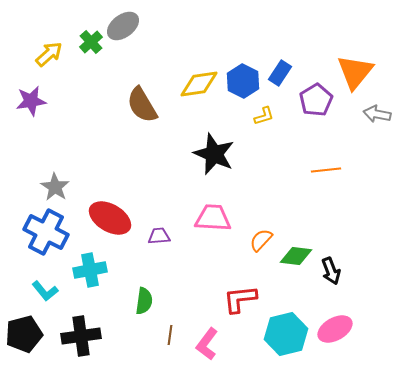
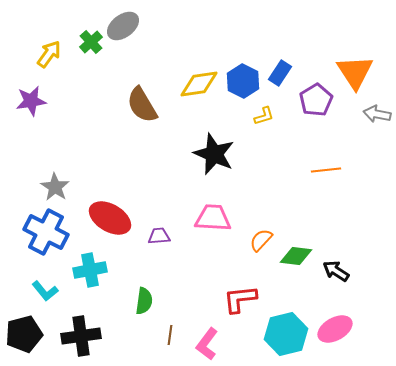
yellow arrow: rotated 12 degrees counterclockwise
orange triangle: rotated 12 degrees counterclockwise
black arrow: moved 5 px right; rotated 144 degrees clockwise
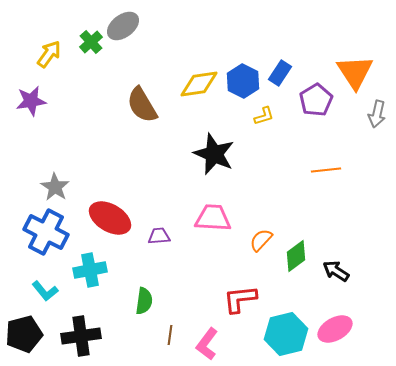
gray arrow: rotated 88 degrees counterclockwise
green diamond: rotated 44 degrees counterclockwise
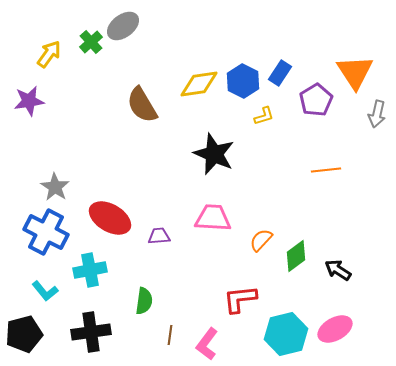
purple star: moved 2 px left
black arrow: moved 2 px right, 1 px up
black cross: moved 10 px right, 4 px up
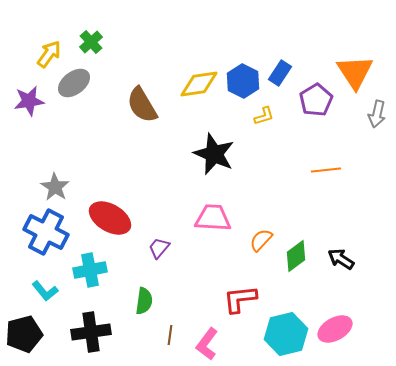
gray ellipse: moved 49 px left, 57 px down
purple trapezoid: moved 12 px down; rotated 45 degrees counterclockwise
black arrow: moved 3 px right, 11 px up
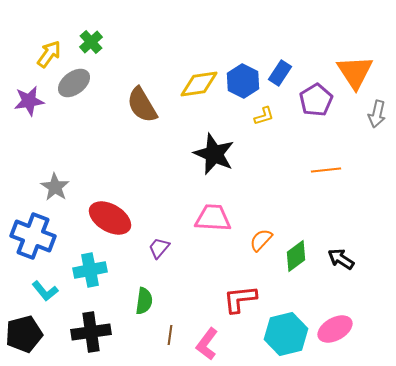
blue cross: moved 13 px left, 4 px down; rotated 6 degrees counterclockwise
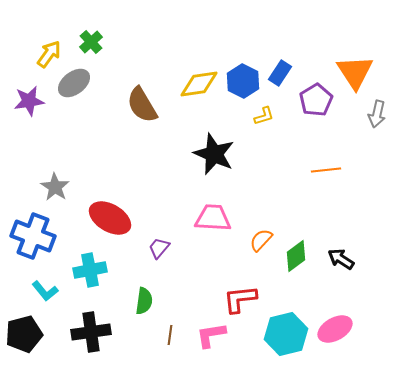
pink L-shape: moved 4 px right, 9 px up; rotated 44 degrees clockwise
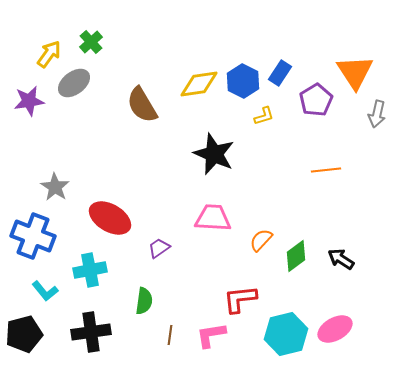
purple trapezoid: rotated 15 degrees clockwise
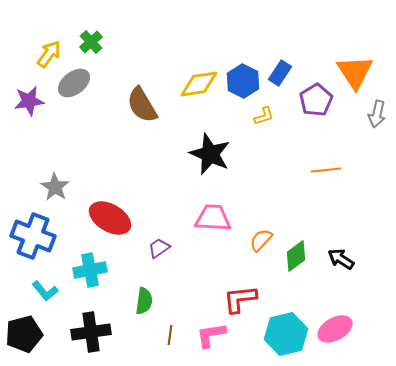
black star: moved 4 px left
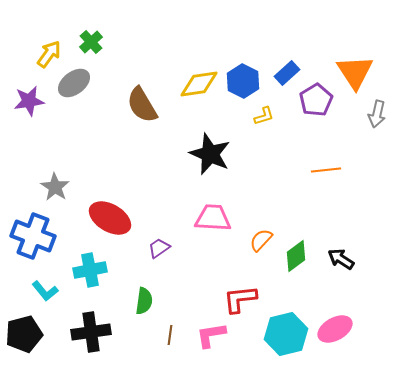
blue rectangle: moved 7 px right; rotated 15 degrees clockwise
